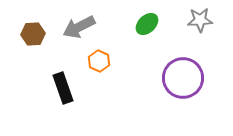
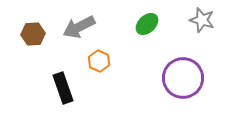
gray star: moved 2 px right; rotated 20 degrees clockwise
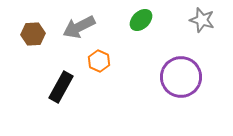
green ellipse: moved 6 px left, 4 px up
purple circle: moved 2 px left, 1 px up
black rectangle: moved 2 px left, 1 px up; rotated 48 degrees clockwise
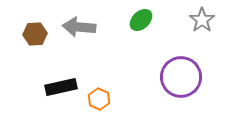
gray star: rotated 20 degrees clockwise
gray arrow: rotated 32 degrees clockwise
brown hexagon: moved 2 px right
orange hexagon: moved 38 px down
black rectangle: rotated 48 degrees clockwise
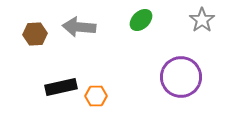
orange hexagon: moved 3 px left, 3 px up; rotated 25 degrees counterclockwise
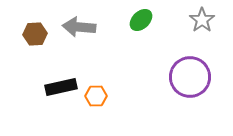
purple circle: moved 9 px right
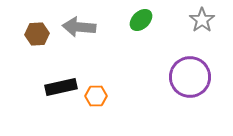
brown hexagon: moved 2 px right
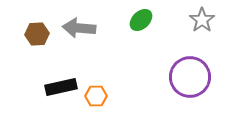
gray arrow: moved 1 px down
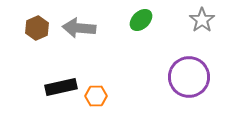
brown hexagon: moved 6 px up; rotated 20 degrees counterclockwise
purple circle: moved 1 px left
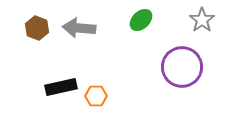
brown hexagon: rotated 15 degrees counterclockwise
purple circle: moved 7 px left, 10 px up
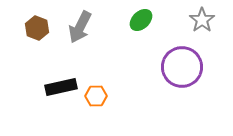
gray arrow: moved 1 px right, 1 px up; rotated 68 degrees counterclockwise
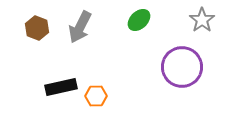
green ellipse: moved 2 px left
